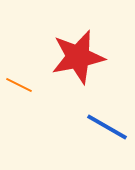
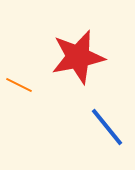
blue line: rotated 21 degrees clockwise
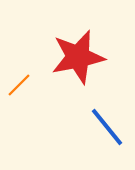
orange line: rotated 72 degrees counterclockwise
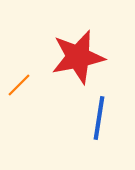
blue line: moved 8 px left, 9 px up; rotated 48 degrees clockwise
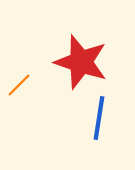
red star: moved 3 px right, 5 px down; rotated 30 degrees clockwise
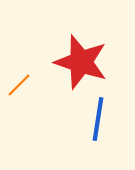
blue line: moved 1 px left, 1 px down
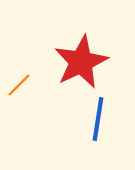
red star: rotated 28 degrees clockwise
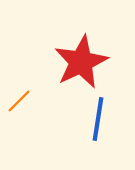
orange line: moved 16 px down
